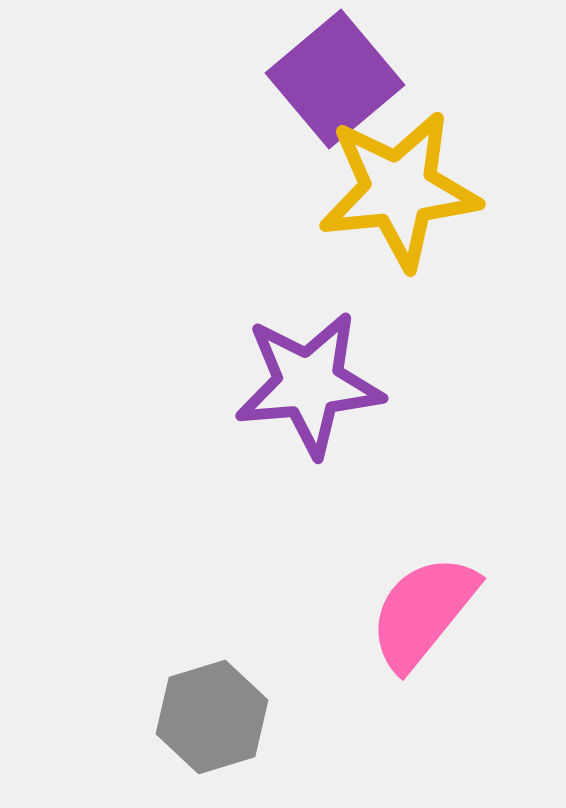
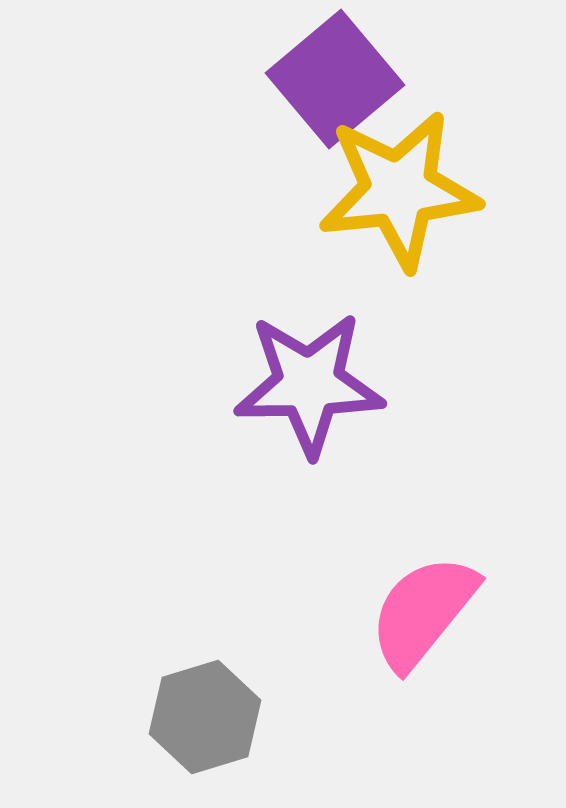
purple star: rotated 4 degrees clockwise
gray hexagon: moved 7 px left
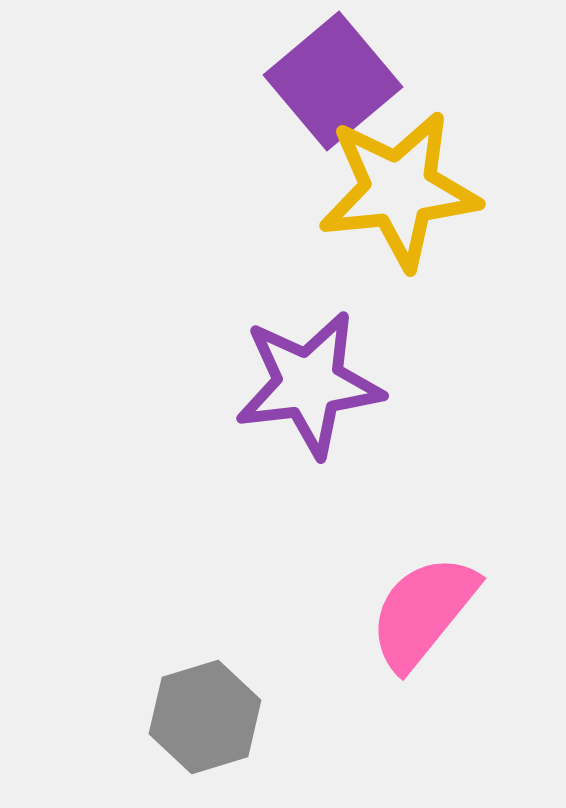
purple square: moved 2 px left, 2 px down
purple star: rotated 6 degrees counterclockwise
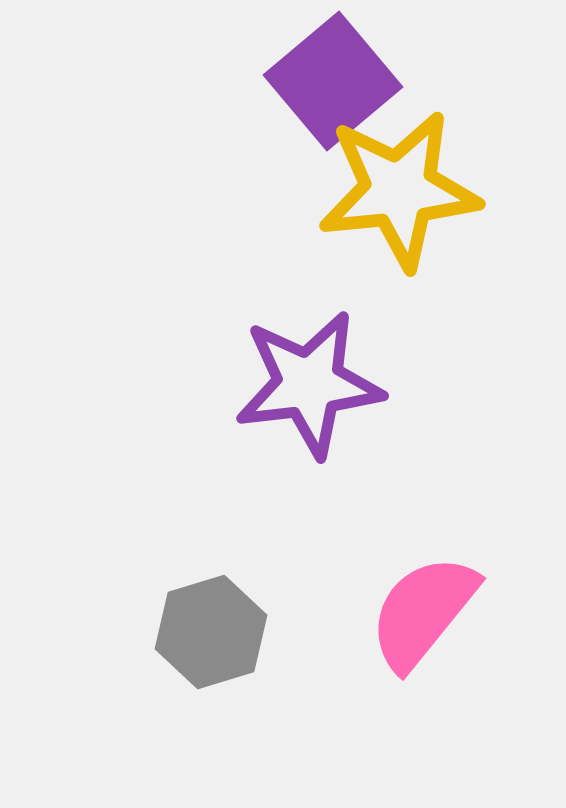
gray hexagon: moved 6 px right, 85 px up
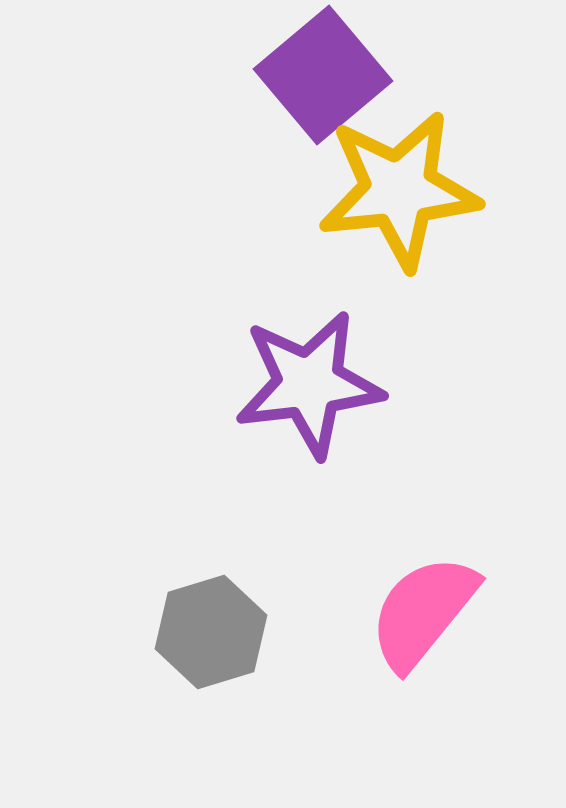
purple square: moved 10 px left, 6 px up
